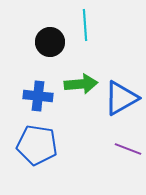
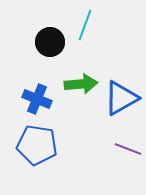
cyan line: rotated 24 degrees clockwise
blue cross: moved 1 px left, 3 px down; rotated 16 degrees clockwise
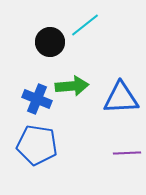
cyan line: rotated 32 degrees clockwise
green arrow: moved 9 px left, 2 px down
blue triangle: rotated 27 degrees clockwise
purple line: moved 1 px left, 4 px down; rotated 24 degrees counterclockwise
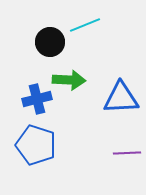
cyan line: rotated 16 degrees clockwise
green arrow: moved 3 px left, 6 px up; rotated 8 degrees clockwise
blue cross: rotated 36 degrees counterclockwise
blue pentagon: moved 1 px left; rotated 9 degrees clockwise
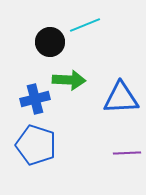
blue cross: moved 2 px left
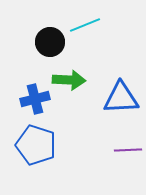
purple line: moved 1 px right, 3 px up
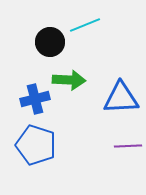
purple line: moved 4 px up
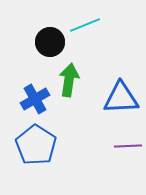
green arrow: rotated 84 degrees counterclockwise
blue cross: rotated 16 degrees counterclockwise
blue pentagon: rotated 15 degrees clockwise
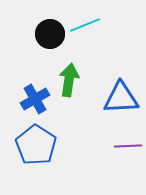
black circle: moved 8 px up
